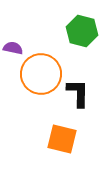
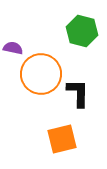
orange square: rotated 28 degrees counterclockwise
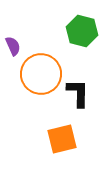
purple semicircle: moved 2 px up; rotated 54 degrees clockwise
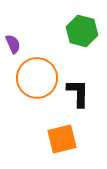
purple semicircle: moved 2 px up
orange circle: moved 4 px left, 4 px down
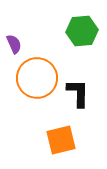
green hexagon: rotated 20 degrees counterclockwise
purple semicircle: moved 1 px right
orange square: moved 1 px left, 1 px down
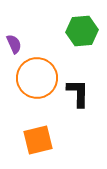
orange square: moved 23 px left
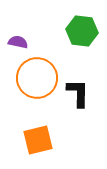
green hexagon: rotated 12 degrees clockwise
purple semicircle: moved 4 px right, 2 px up; rotated 54 degrees counterclockwise
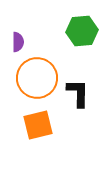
green hexagon: rotated 12 degrees counterclockwise
purple semicircle: rotated 78 degrees clockwise
orange square: moved 15 px up
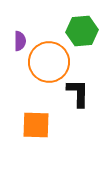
purple semicircle: moved 2 px right, 1 px up
orange circle: moved 12 px right, 16 px up
orange square: moved 2 px left; rotated 16 degrees clockwise
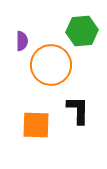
purple semicircle: moved 2 px right
orange circle: moved 2 px right, 3 px down
black L-shape: moved 17 px down
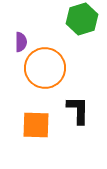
green hexagon: moved 12 px up; rotated 12 degrees counterclockwise
purple semicircle: moved 1 px left, 1 px down
orange circle: moved 6 px left, 3 px down
